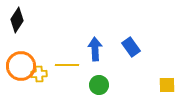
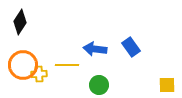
black diamond: moved 3 px right, 2 px down
blue arrow: rotated 80 degrees counterclockwise
orange circle: moved 2 px right, 1 px up
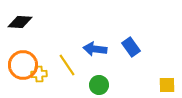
black diamond: rotated 60 degrees clockwise
yellow line: rotated 55 degrees clockwise
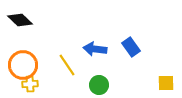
black diamond: moved 2 px up; rotated 40 degrees clockwise
yellow cross: moved 9 px left, 10 px down
yellow square: moved 1 px left, 2 px up
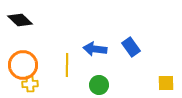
yellow line: rotated 35 degrees clockwise
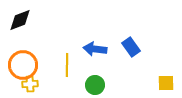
black diamond: rotated 65 degrees counterclockwise
green circle: moved 4 px left
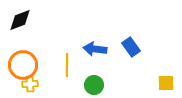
green circle: moved 1 px left
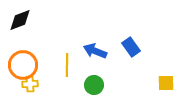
blue arrow: moved 2 px down; rotated 15 degrees clockwise
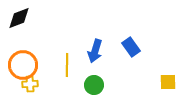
black diamond: moved 1 px left, 2 px up
blue arrow: rotated 95 degrees counterclockwise
yellow square: moved 2 px right, 1 px up
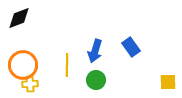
green circle: moved 2 px right, 5 px up
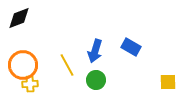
blue rectangle: rotated 24 degrees counterclockwise
yellow line: rotated 30 degrees counterclockwise
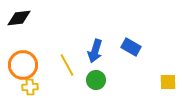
black diamond: rotated 15 degrees clockwise
yellow cross: moved 3 px down
